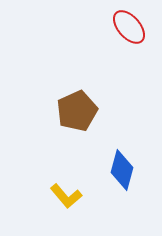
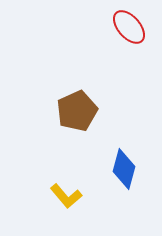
blue diamond: moved 2 px right, 1 px up
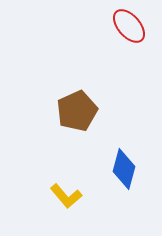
red ellipse: moved 1 px up
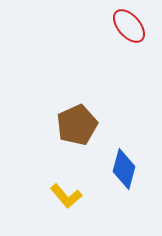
brown pentagon: moved 14 px down
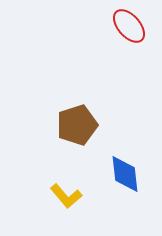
brown pentagon: rotated 6 degrees clockwise
blue diamond: moved 1 px right, 5 px down; rotated 21 degrees counterclockwise
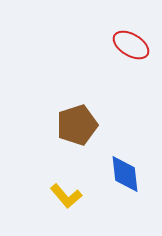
red ellipse: moved 2 px right, 19 px down; rotated 18 degrees counterclockwise
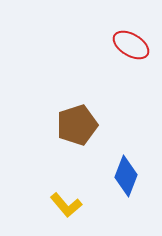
blue diamond: moved 1 px right, 2 px down; rotated 27 degrees clockwise
yellow L-shape: moved 9 px down
